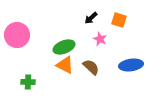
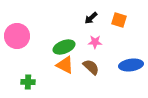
pink circle: moved 1 px down
pink star: moved 5 px left, 3 px down; rotated 24 degrees counterclockwise
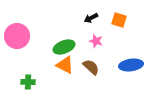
black arrow: rotated 16 degrees clockwise
pink star: moved 1 px right, 1 px up; rotated 16 degrees clockwise
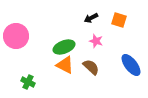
pink circle: moved 1 px left
blue ellipse: rotated 60 degrees clockwise
green cross: rotated 24 degrees clockwise
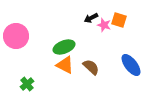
pink star: moved 8 px right, 16 px up
green cross: moved 1 px left, 2 px down; rotated 24 degrees clockwise
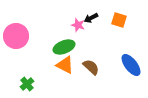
pink star: moved 26 px left
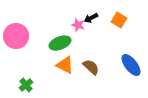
orange square: rotated 14 degrees clockwise
green ellipse: moved 4 px left, 4 px up
green cross: moved 1 px left, 1 px down
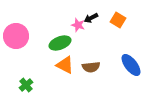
orange square: moved 1 px left
brown semicircle: rotated 132 degrees clockwise
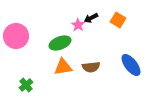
pink star: rotated 16 degrees clockwise
orange triangle: moved 2 px left, 2 px down; rotated 36 degrees counterclockwise
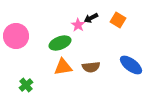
blue ellipse: rotated 15 degrees counterclockwise
